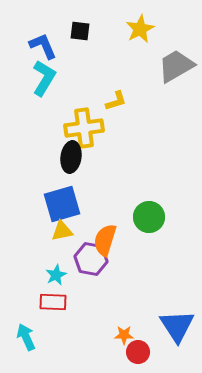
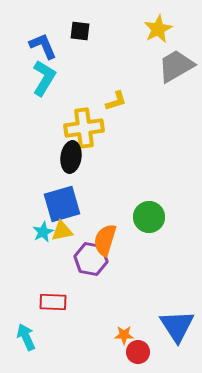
yellow star: moved 18 px right
cyan star: moved 13 px left, 43 px up
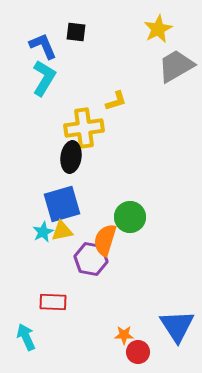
black square: moved 4 px left, 1 px down
green circle: moved 19 px left
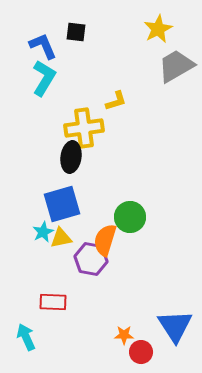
yellow triangle: moved 1 px left, 7 px down
blue triangle: moved 2 px left
red circle: moved 3 px right
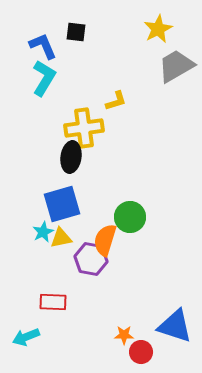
blue triangle: rotated 39 degrees counterclockwise
cyan arrow: rotated 88 degrees counterclockwise
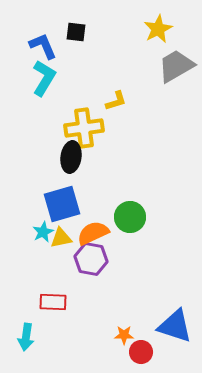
orange semicircle: moved 12 px left, 7 px up; rotated 48 degrees clockwise
cyan arrow: rotated 60 degrees counterclockwise
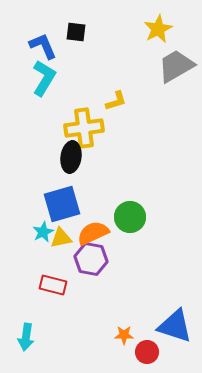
red rectangle: moved 17 px up; rotated 12 degrees clockwise
red circle: moved 6 px right
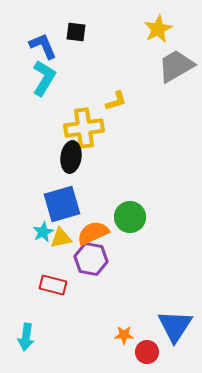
blue triangle: rotated 45 degrees clockwise
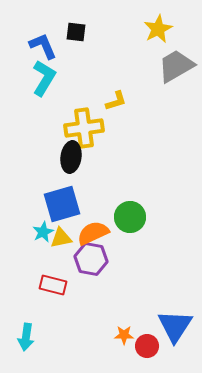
red circle: moved 6 px up
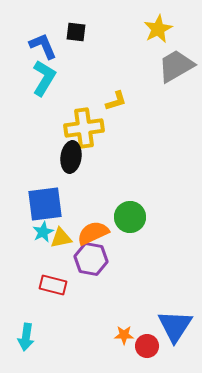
blue square: moved 17 px left; rotated 9 degrees clockwise
